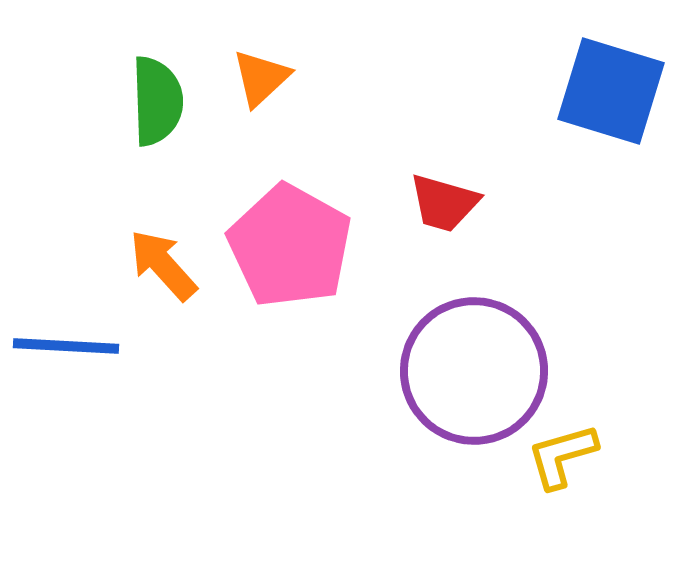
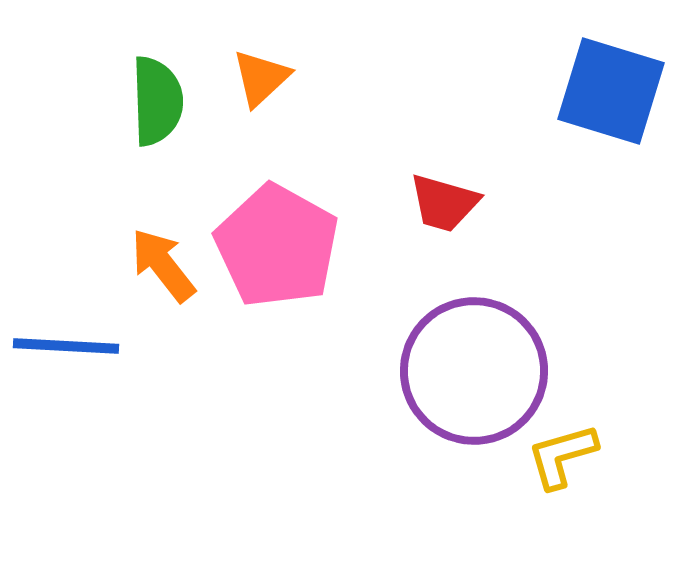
pink pentagon: moved 13 px left
orange arrow: rotated 4 degrees clockwise
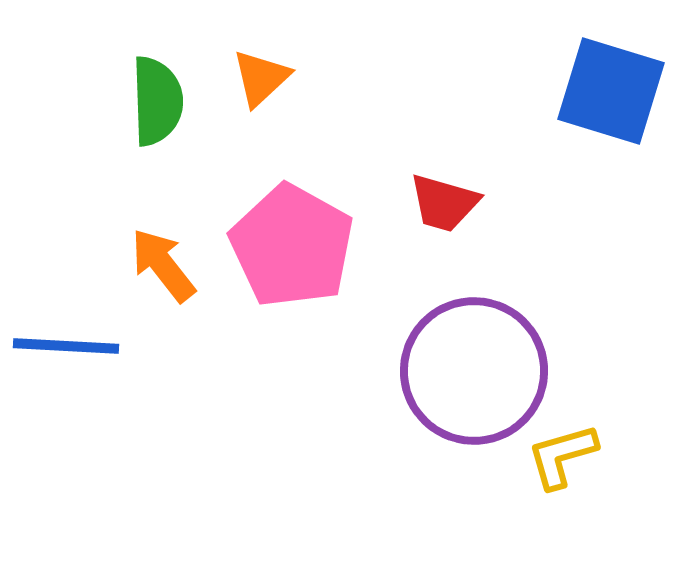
pink pentagon: moved 15 px right
